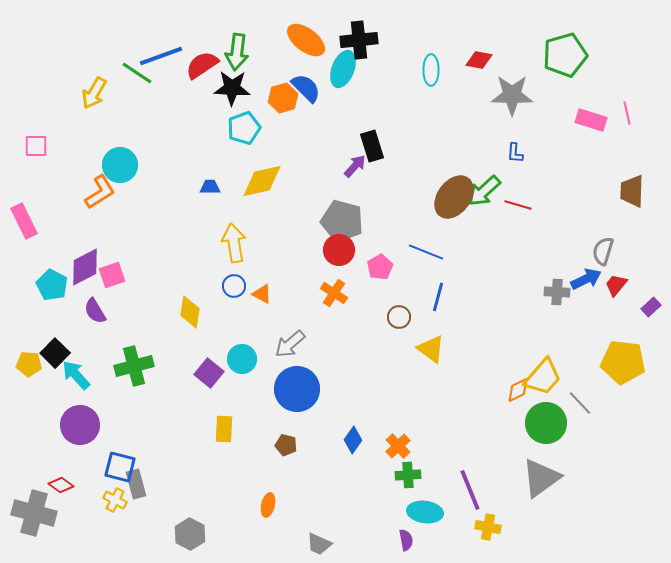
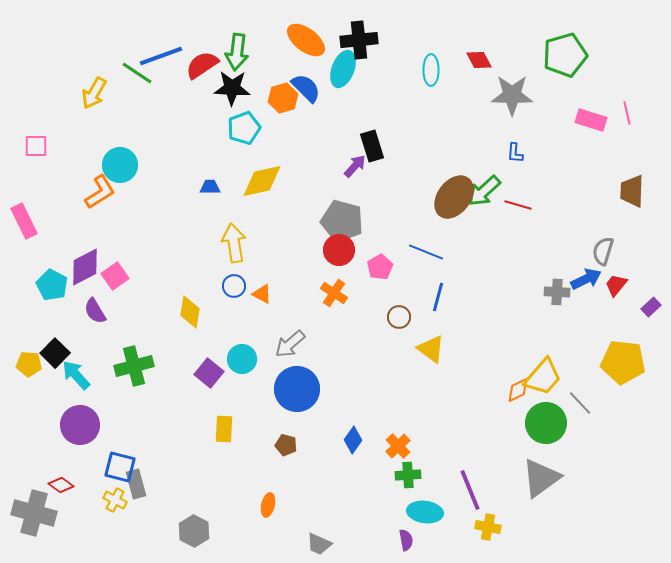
red diamond at (479, 60): rotated 52 degrees clockwise
pink square at (112, 275): moved 3 px right, 1 px down; rotated 16 degrees counterclockwise
gray hexagon at (190, 534): moved 4 px right, 3 px up
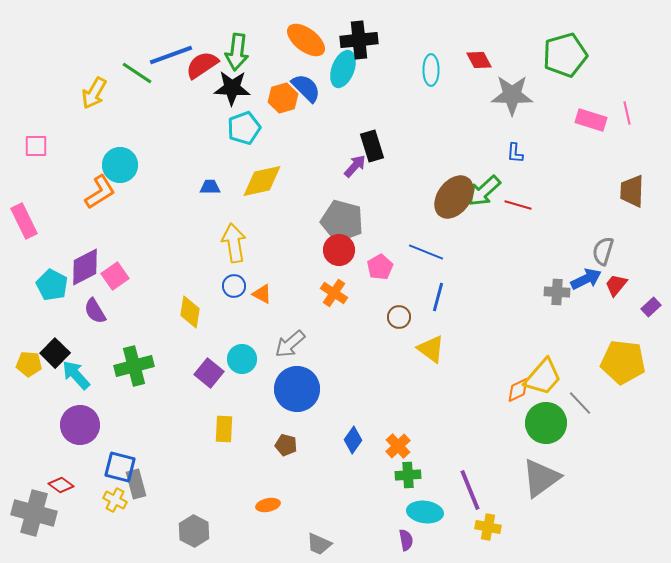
blue line at (161, 56): moved 10 px right, 1 px up
orange ellipse at (268, 505): rotated 65 degrees clockwise
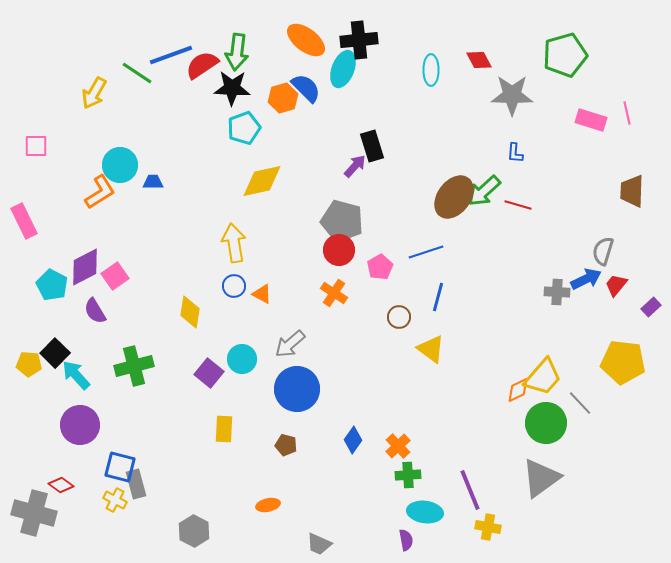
blue trapezoid at (210, 187): moved 57 px left, 5 px up
blue line at (426, 252): rotated 40 degrees counterclockwise
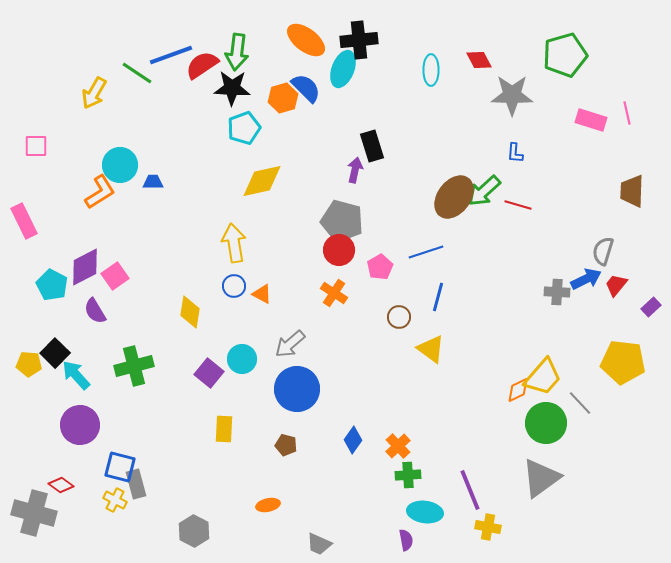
purple arrow at (355, 166): moved 4 px down; rotated 30 degrees counterclockwise
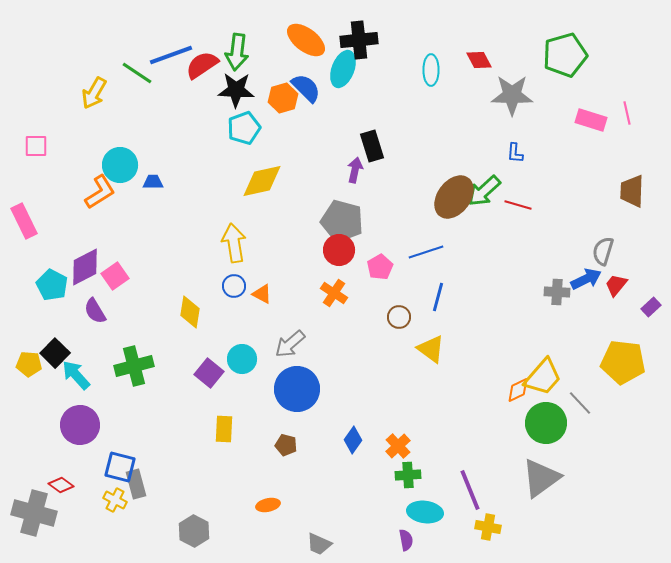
black star at (232, 88): moved 4 px right, 2 px down
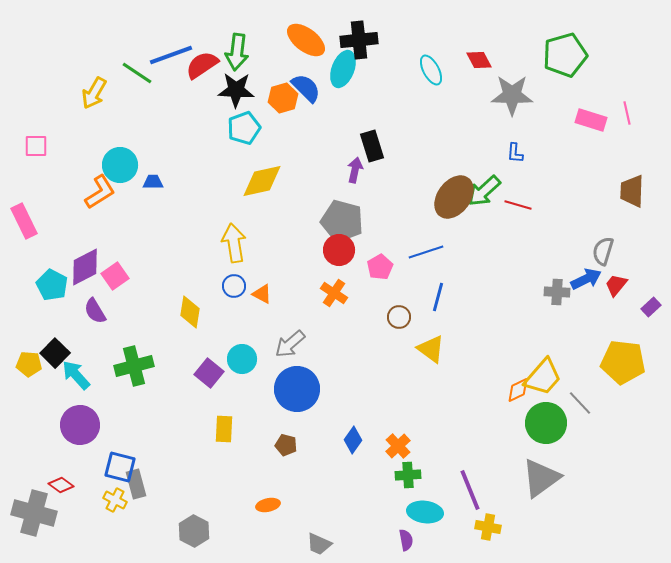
cyan ellipse at (431, 70): rotated 28 degrees counterclockwise
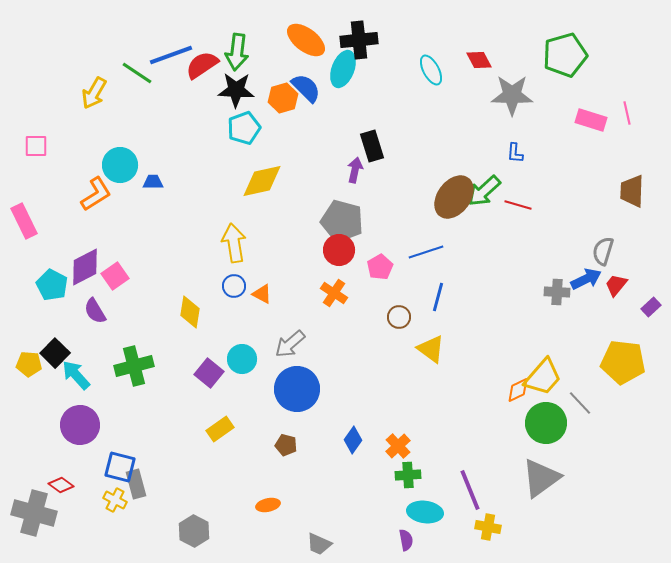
orange L-shape at (100, 192): moved 4 px left, 2 px down
yellow rectangle at (224, 429): moved 4 px left; rotated 52 degrees clockwise
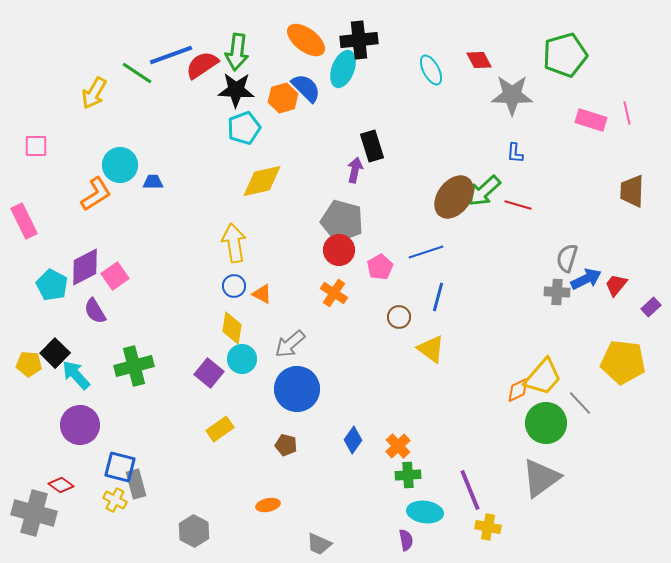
gray semicircle at (603, 251): moved 36 px left, 7 px down
yellow diamond at (190, 312): moved 42 px right, 16 px down
